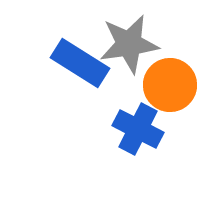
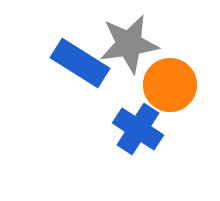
blue cross: rotated 6 degrees clockwise
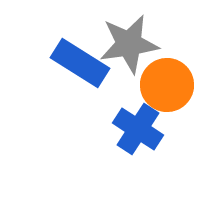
orange circle: moved 3 px left
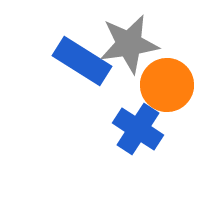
blue rectangle: moved 2 px right, 2 px up
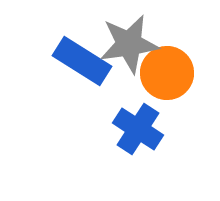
orange circle: moved 12 px up
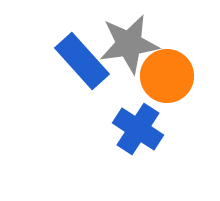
blue rectangle: rotated 16 degrees clockwise
orange circle: moved 3 px down
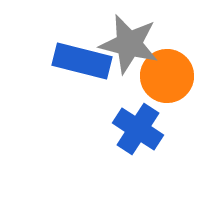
gray star: rotated 22 degrees clockwise
blue rectangle: rotated 34 degrees counterclockwise
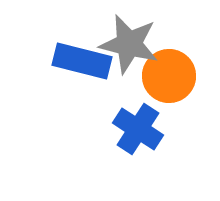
orange circle: moved 2 px right
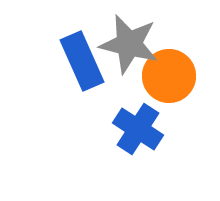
blue rectangle: rotated 52 degrees clockwise
